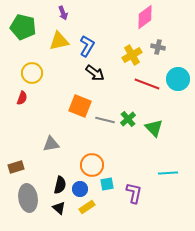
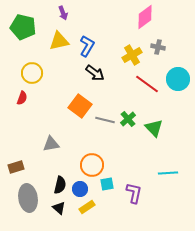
red line: rotated 15 degrees clockwise
orange square: rotated 15 degrees clockwise
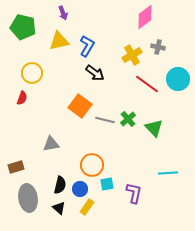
yellow rectangle: rotated 21 degrees counterclockwise
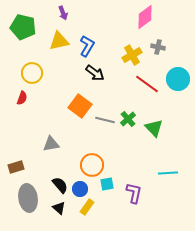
black semicircle: rotated 54 degrees counterclockwise
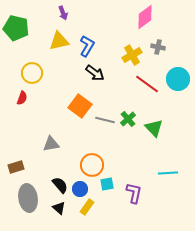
green pentagon: moved 7 px left, 1 px down
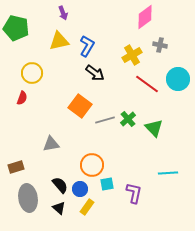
gray cross: moved 2 px right, 2 px up
gray line: rotated 30 degrees counterclockwise
